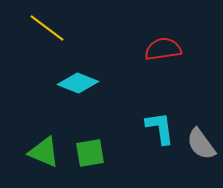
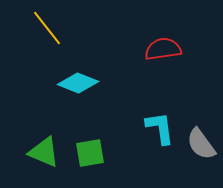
yellow line: rotated 15 degrees clockwise
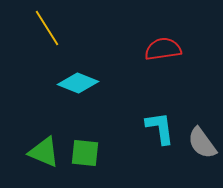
yellow line: rotated 6 degrees clockwise
gray semicircle: moved 1 px right, 1 px up
green square: moved 5 px left; rotated 16 degrees clockwise
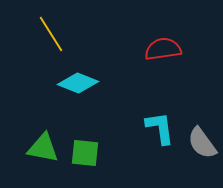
yellow line: moved 4 px right, 6 px down
green triangle: moved 1 px left, 4 px up; rotated 12 degrees counterclockwise
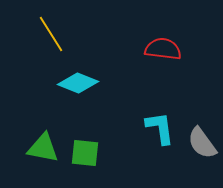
red semicircle: rotated 15 degrees clockwise
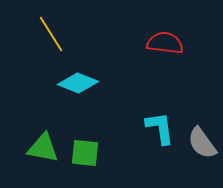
red semicircle: moved 2 px right, 6 px up
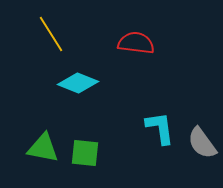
red semicircle: moved 29 px left
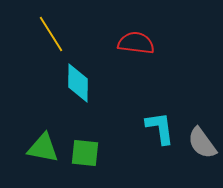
cyan diamond: rotated 69 degrees clockwise
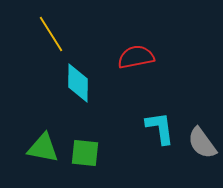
red semicircle: moved 14 px down; rotated 18 degrees counterclockwise
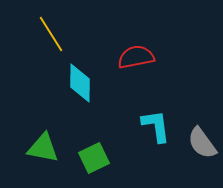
cyan diamond: moved 2 px right
cyan L-shape: moved 4 px left, 2 px up
green square: moved 9 px right, 5 px down; rotated 32 degrees counterclockwise
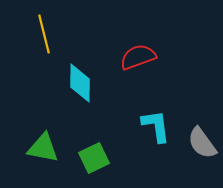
yellow line: moved 7 px left; rotated 18 degrees clockwise
red semicircle: moved 2 px right; rotated 9 degrees counterclockwise
